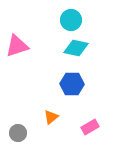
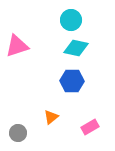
blue hexagon: moved 3 px up
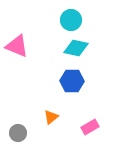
pink triangle: rotated 40 degrees clockwise
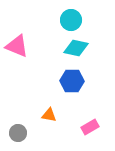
orange triangle: moved 2 px left, 2 px up; rotated 49 degrees clockwise
